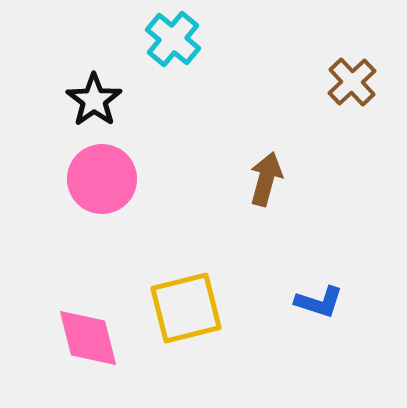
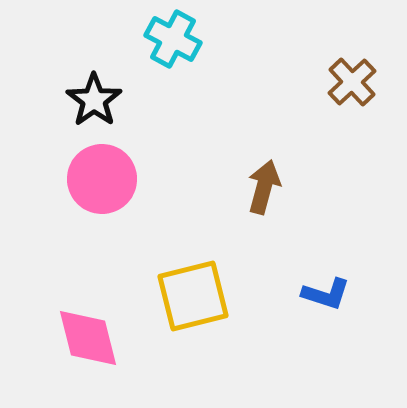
cyan cross: rotated 12 degrees counterclockwise
brown arrow: moved 2 px left, 8 px down
blue L-shape: moved 7 px right, 8 px up
yellow square: moved 7 px right, 12 px up
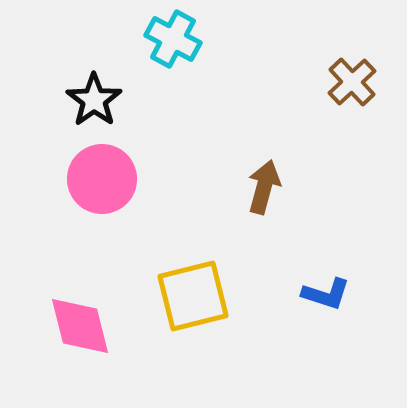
pink diamond: moved 8 px left, 12 px up
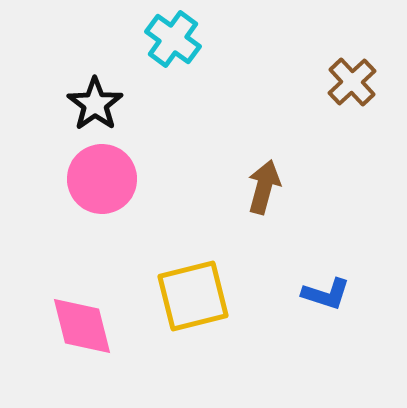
cyan cross: rotated 8 degrees clockwise
black star: moved 1 px right, 4 px down
pink diamond: moved 2 px right
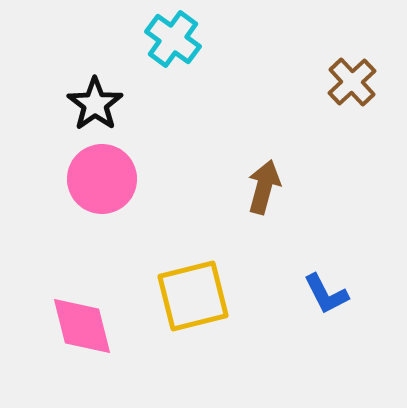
blue L-shape: rotated 45 degrees clockwise
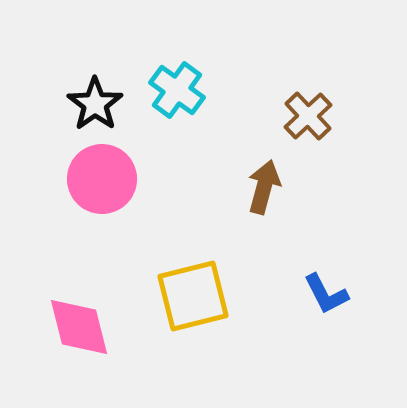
cyan cross: moved 4 px right, 51 px down
brown cross: moved 44 px left, 34 px down
pink diamond: moved 3 px left, 1 px down
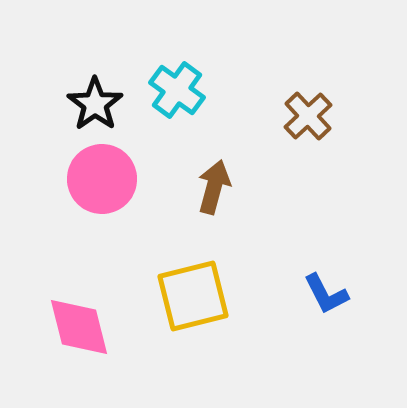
brown arrow: moved 50 px left
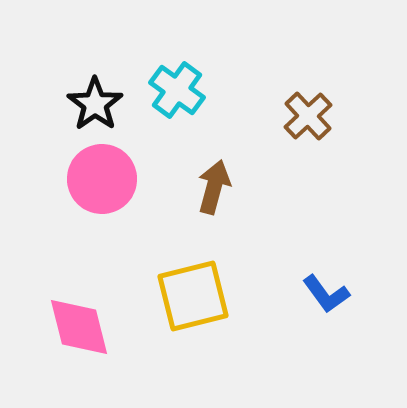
blue L-shape: rotated 9 degrees counterclockwise
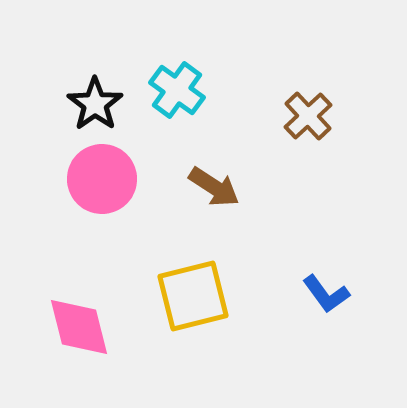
brown arrow: rotated 108 degrees clockwise
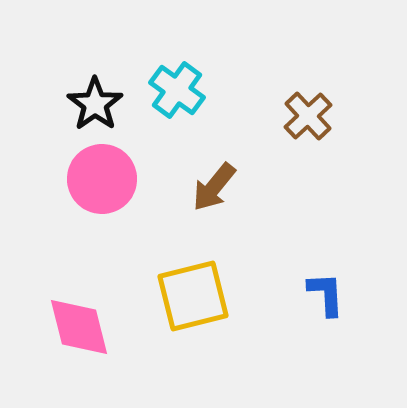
brown arrow: rotated 96 degrees clockwise
blue L-shape: rotated 147 degrees counterclockwise
